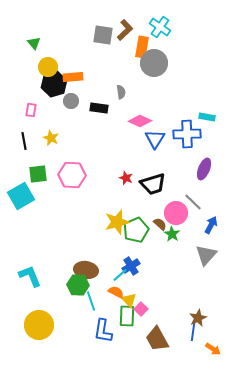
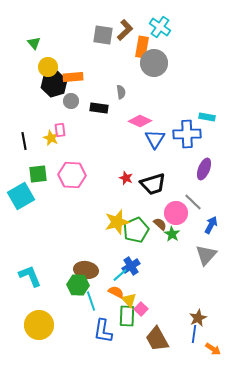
pink rectangle at (31, 110): moved 29 px right, 20 px down; rotated 16 degrees counterclockwise
blue line at (193, 332): moved 1 px right, 2 px down
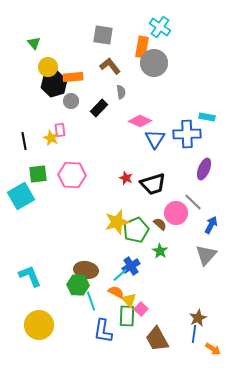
brown L-shape at (125, 30): moved 15 px left, 36 px down; rotated 85 degrees counterclockwise
black rectangle at (99, 108): rotated 54 degrees counterclockwise
green star at (172, 234): moved 12 px left, 17 px down
